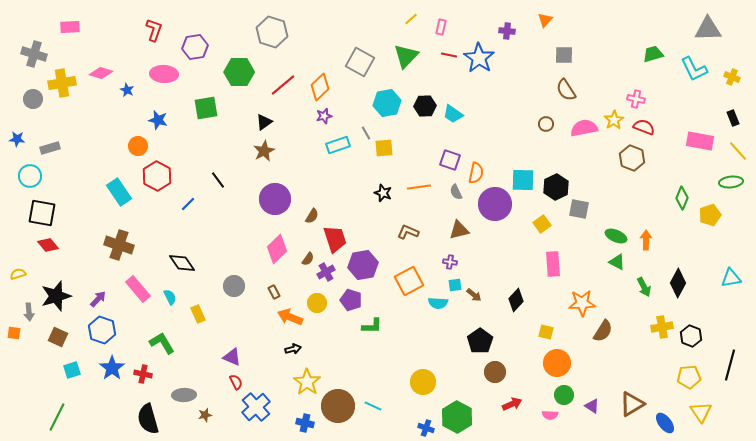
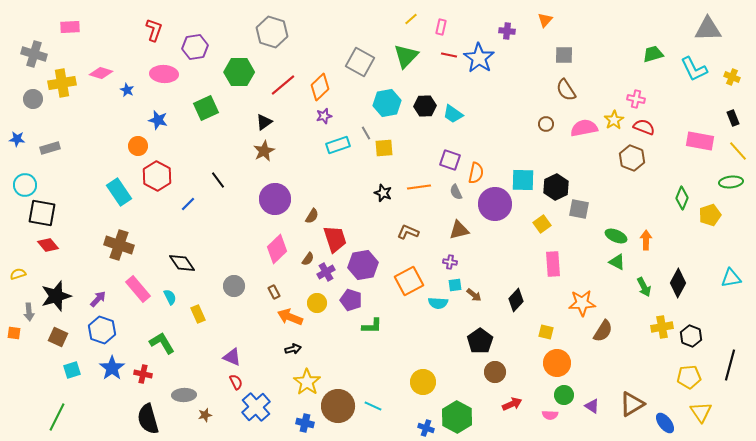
green square at (206, 108): rotated 15 degrees counterclockwise
cyan circle at (30, 176): moved 5 px left, 9 px down
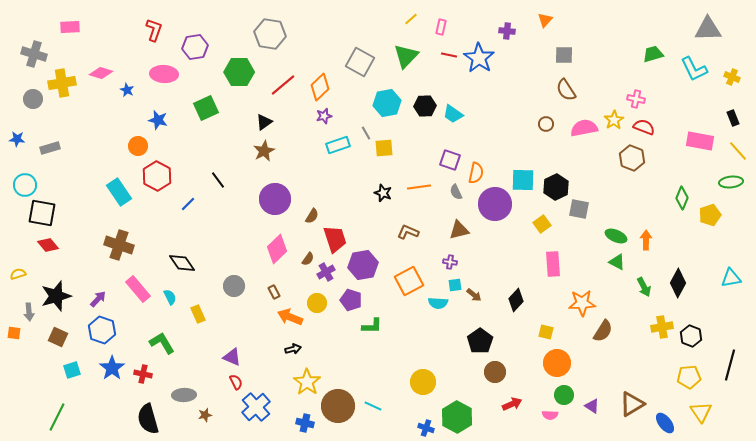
gray hexagon at (272, 32): moved 2 px left, 2 px down; rotated 8 degrees counterclockwise
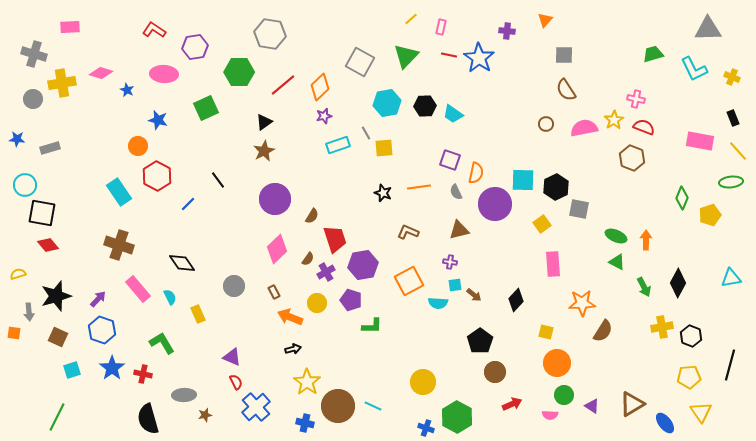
red L-shape at (154, 30): rotated 75 degrees counterclockwise
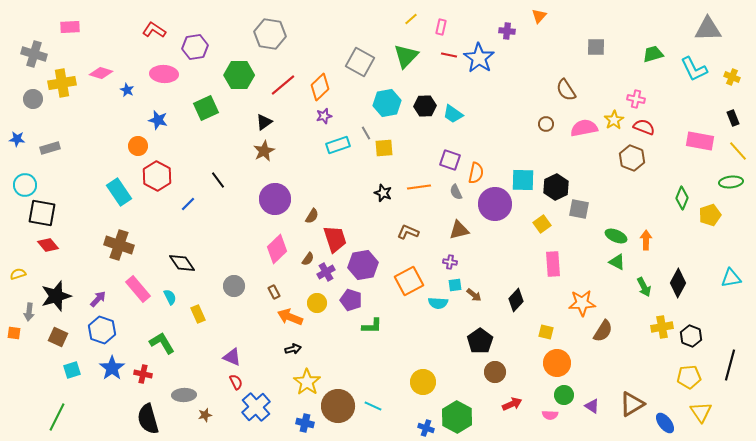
orange triangle at (545, 20): moved 6 px left, 4 px up
gray square at (564, 55): moved 32 px right, 8 px up
green hexagon at (239, 72): moved 3 px down
gray arrow at (29, 312): rotated 12 degrees clockwise
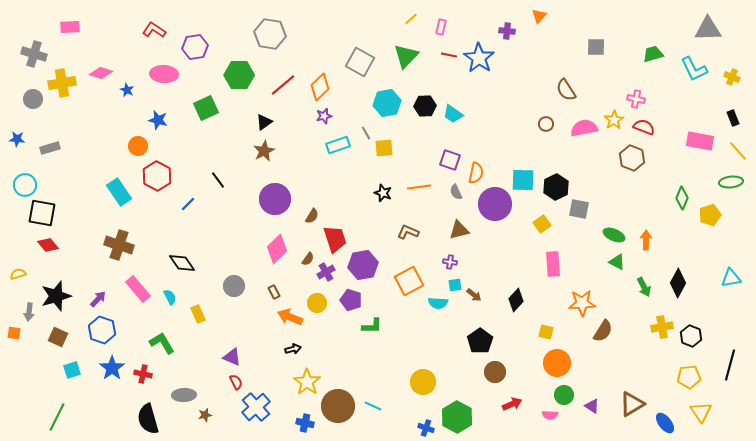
green ellipse at (616, 236): moved 2 px left, 1 px up
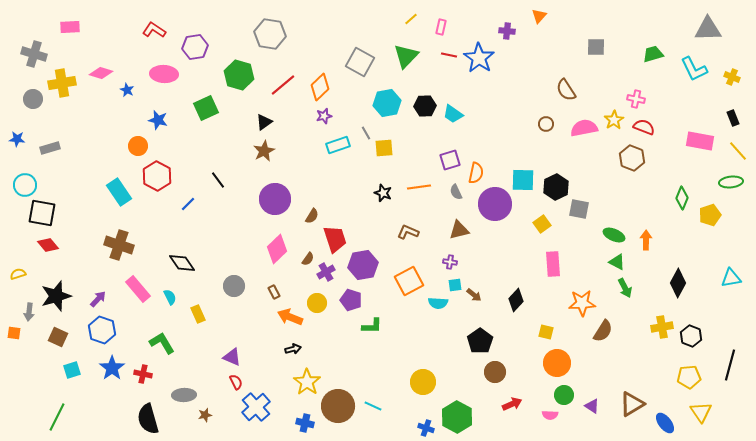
green hexagon at (239, 75): rotated 16 degrees clockwise
purple square at (450, 160): rotated 35 degrees counterclockwise
green arrow at (644, 287): moved 19 px left, 1 px down
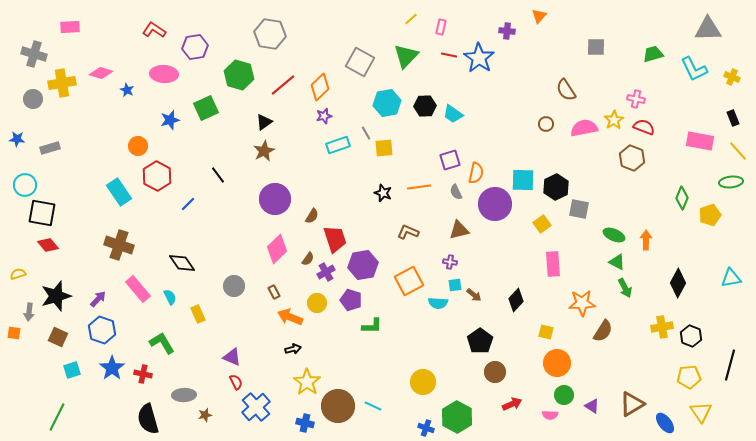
blue star at (158, 120): moved 12 px right; rotated 30 degrees counterclockwise
black line at (218, 180): moved 5 px up
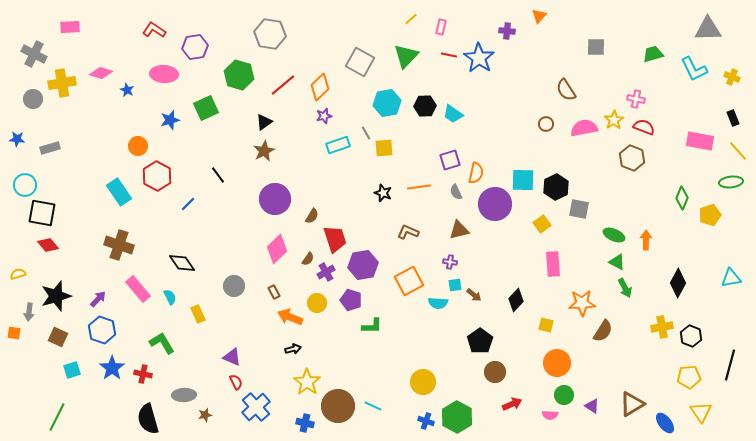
gray cross at (34, 54): rotated 10 degrees clockwise
yellow square at (546, 332): moved 7 px up
blue cross at (426, 428): moved 7 px up
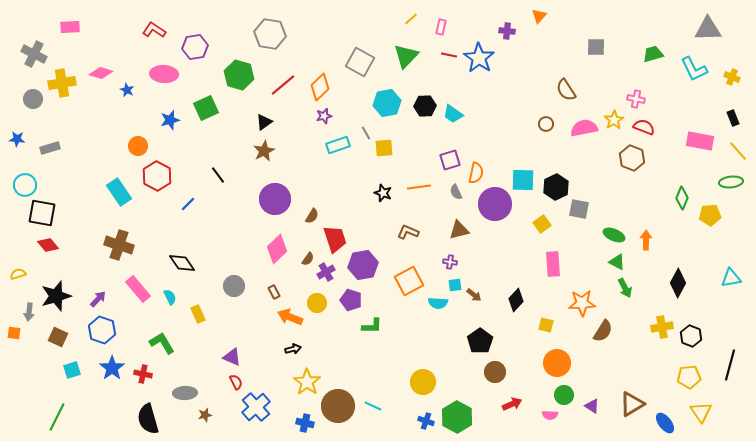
yellow pentagon at (710, 215): rotated 15 degrees clockwise
gray ellipse at (184, 395): moved 1 px right, 2 px up
